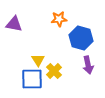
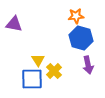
orange star: moved 17 px right, 3 px up
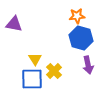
orange star: moved 1 px right
yellow triangle: moved 3 px left, 1 px up
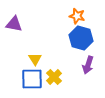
orange star: rotated 21 degrees clockwise
purple arrow: rotated 30 degrees clockwise
yellow cross: moved 6 px down
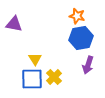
blue hexagon: rotated 25 degrees counterclockwise
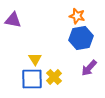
purple triangle: moved 1 px left, 4 px up
purple arrow: moved 1 px right, 3 px down; rotated 24 degrees clockwise
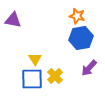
yellow cross: moved 1 px right, 1 px up
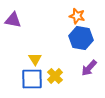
blue hexagon: rotated 20 degrees clockwise
